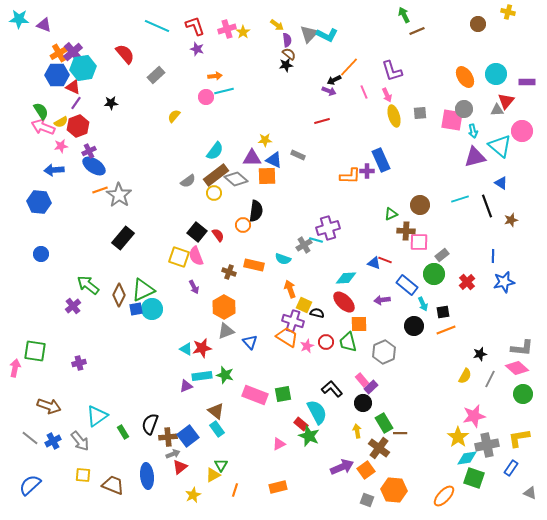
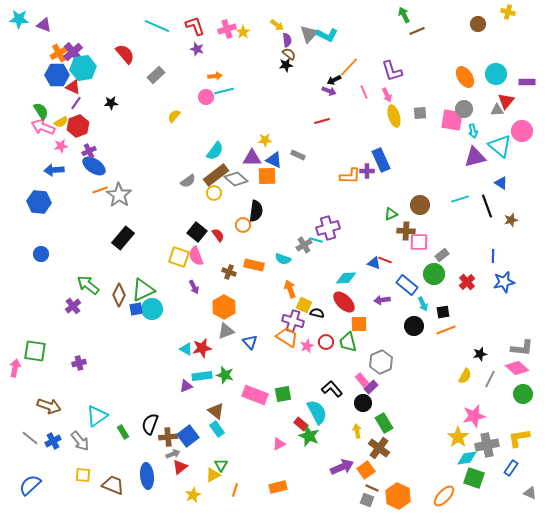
gray hexagon at (384, 352): moved 3 px left, 10 px down
brown line at (400, 433): moved 28 px left, 55 px down; rotated 24 degrees clockwise
orange hexagon at (394, 490): moved 4 px right, 6 px down; rotated 20 degrees clockwise
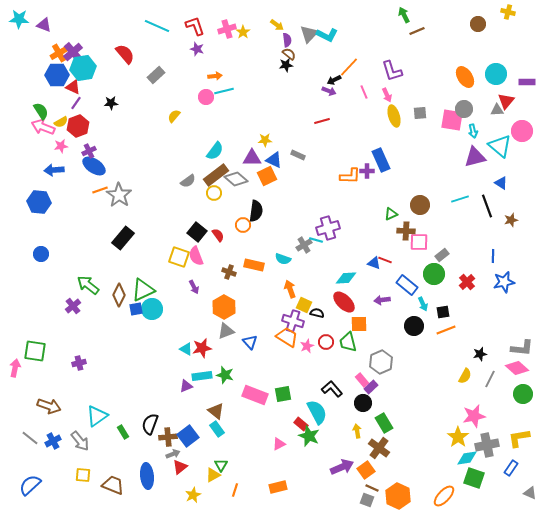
orange square at (267, 176): rotated 24 degrees counterclockwise
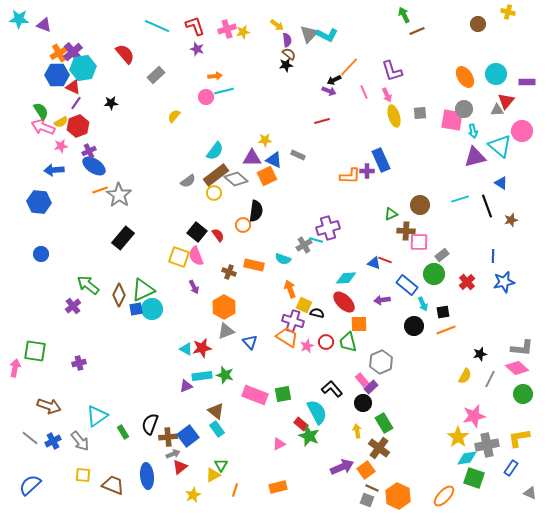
yellow star at (243, 32): rotated 24 degrees clockwise
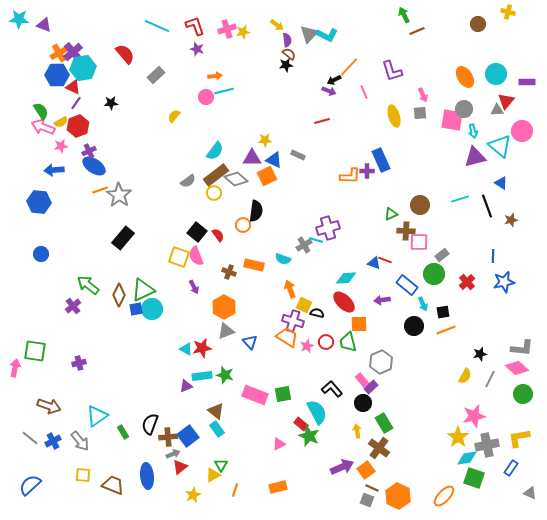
pink arrow at (387, 95): moved 36 px right
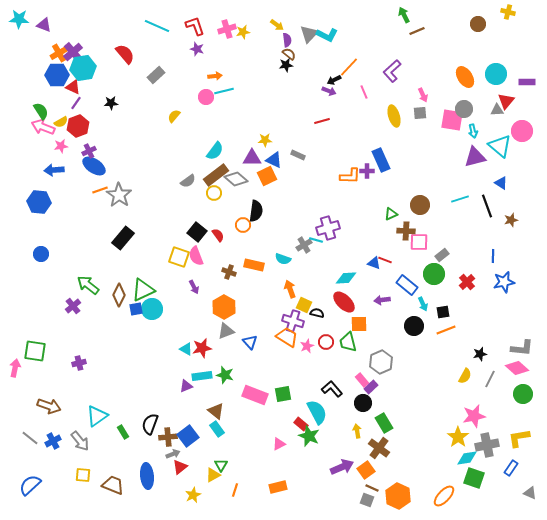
purple L-shape at (392, 71): rotated 65 degrees clockwise
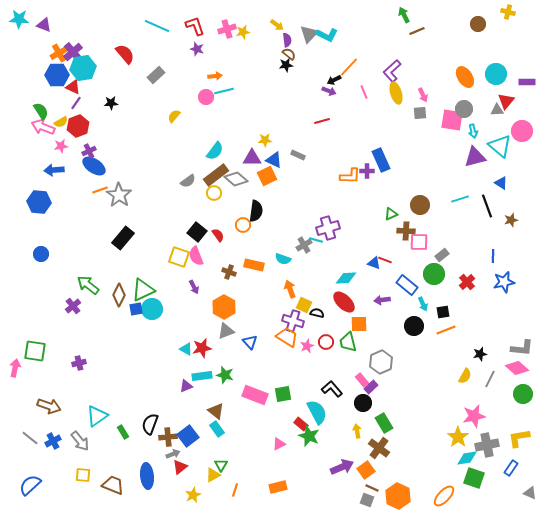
yellow ellipse at (394, 116): moved 2 px right, 23 px up
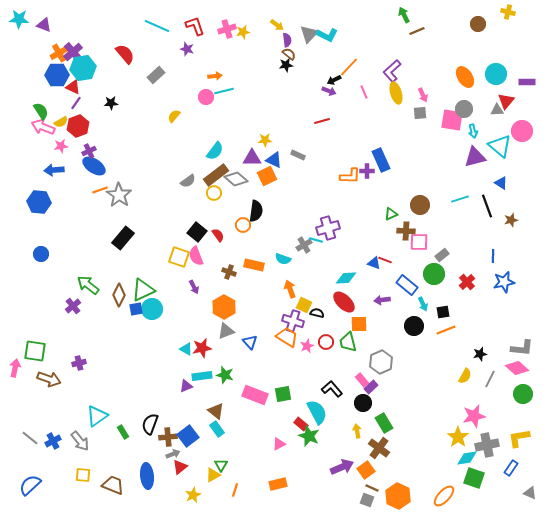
purple star at (197, 49): moved 10 px left
brown arrow at (49, 406): moved 27 px up
orange rectangle at (278, 487): moved 3 px up
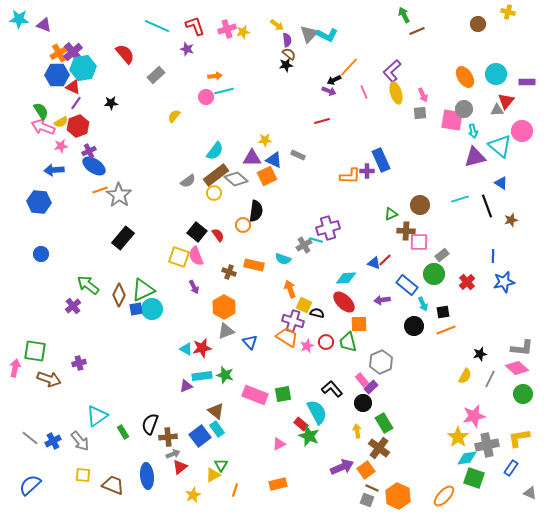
red line at (385, 260): rotated 64 degrees counterclockwise
blue square at (188, 436): moved 12 px right
